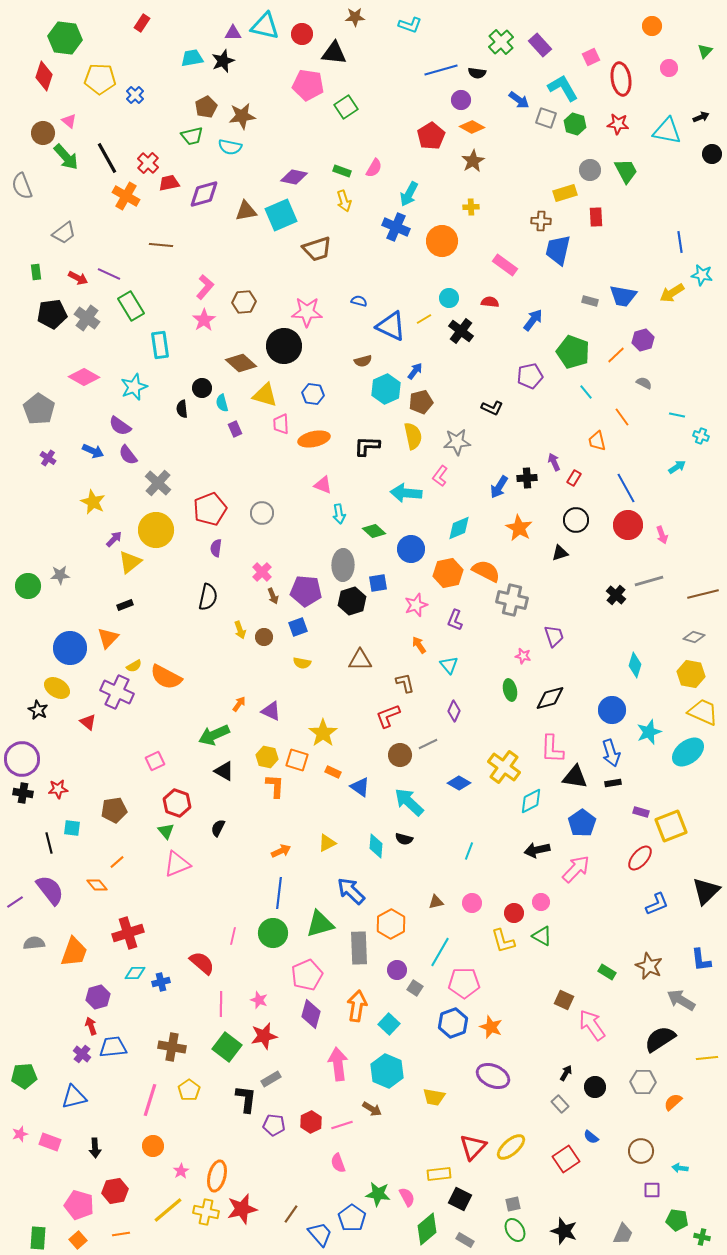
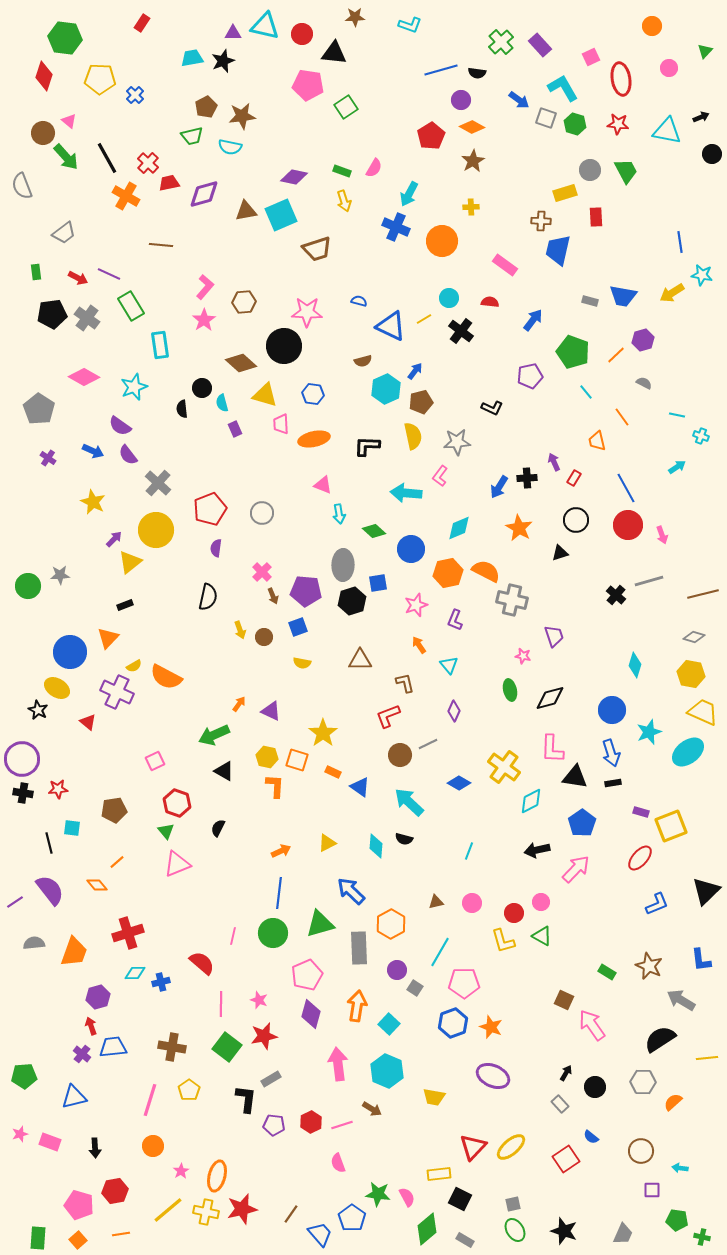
blue circle at (70, 648): moved 4 px down
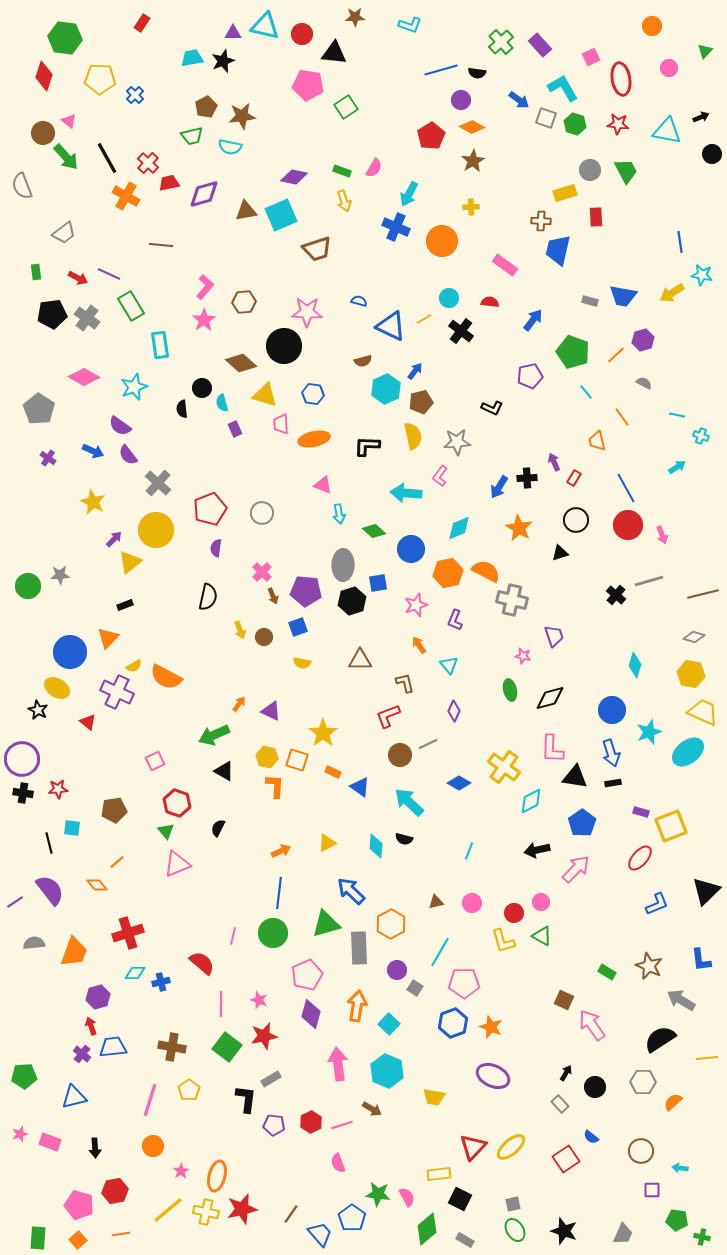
green triangle at (320, 924): moved 6 px right
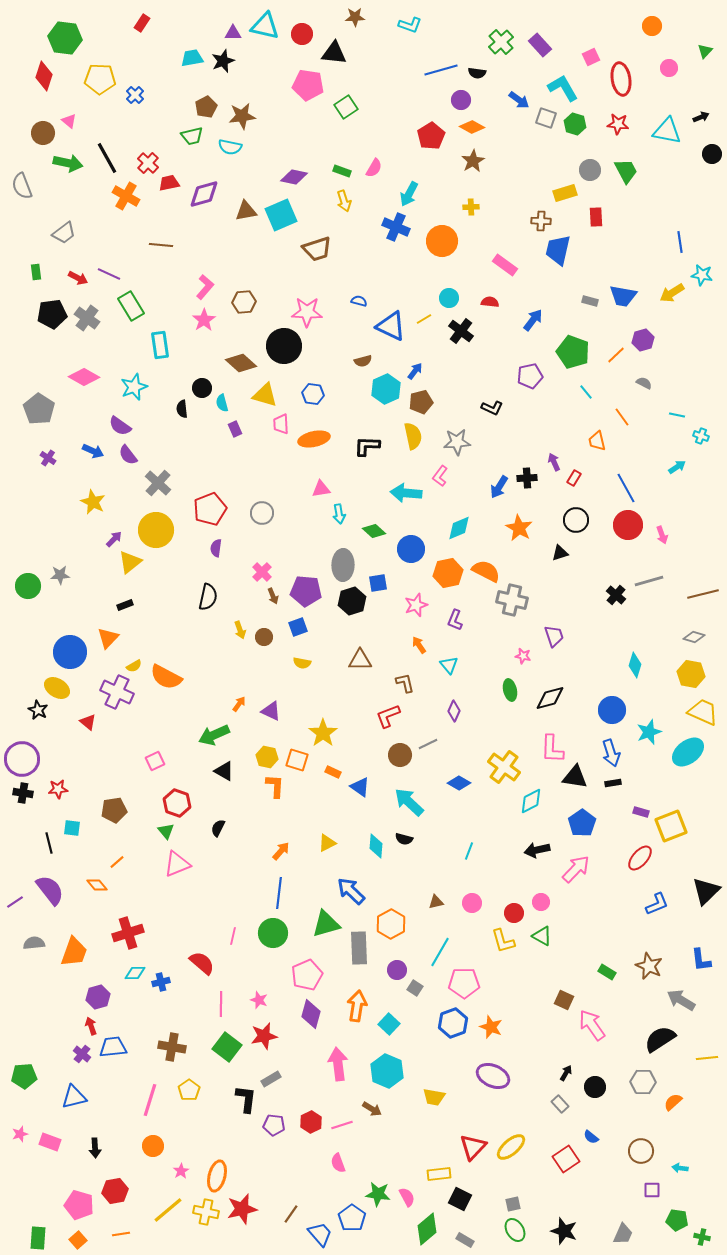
green arrow at (66, 157): moved 2 px right, 6 px down; rotated 36 degrees counterclockwise
pink triangle at (323, 485): moved 2 px left, 4 px down; rotated 30 degrees counterclockwise
orange arrow at (281, 851): rotated 24 degrees counterclockwise
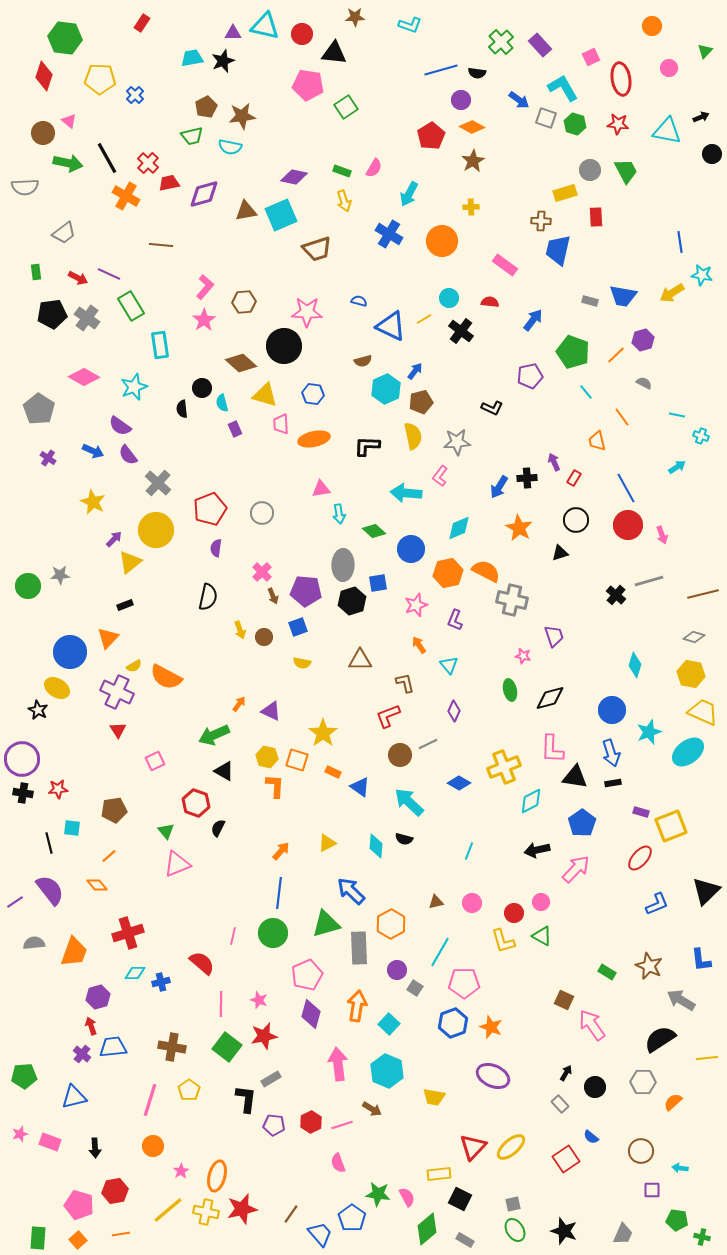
gray semicircle at (22, 186): moved 3 px right, 1 px down; rotated 72 degrees counterclockwise
blue cross at (396, 227): moved 7 px left, 7 px down; rotated 8 degrees clockwise
red triangle at (88, 722): moved 30 px right, 8 px down; rotated 18 degrees clockwise
yellow cross at (504, 767): rotated 32 degrees clockwise
red hexagon at (177, 803): moved 19 px right
orange line at (117, 862): moved 8 px left, 6 px up
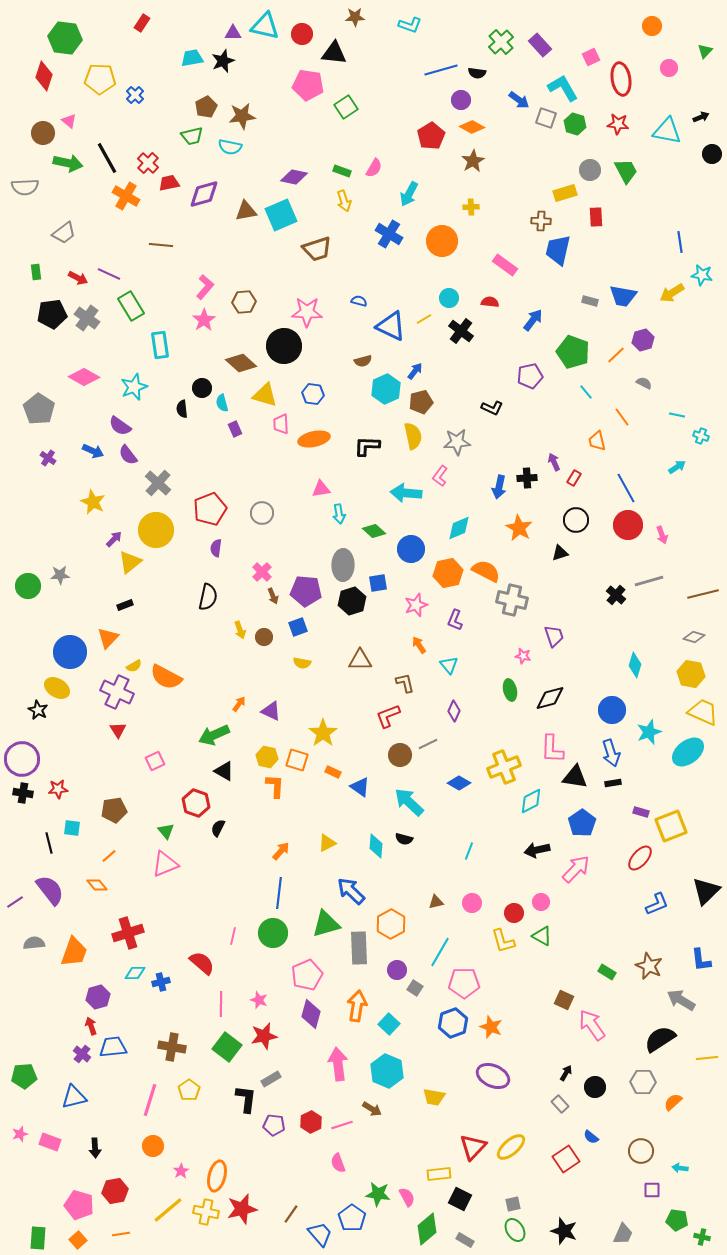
blue arrow at (499, 487): rotated 20 degrees counterclockwise
pink triangle at (177, 864): moved 12 px left
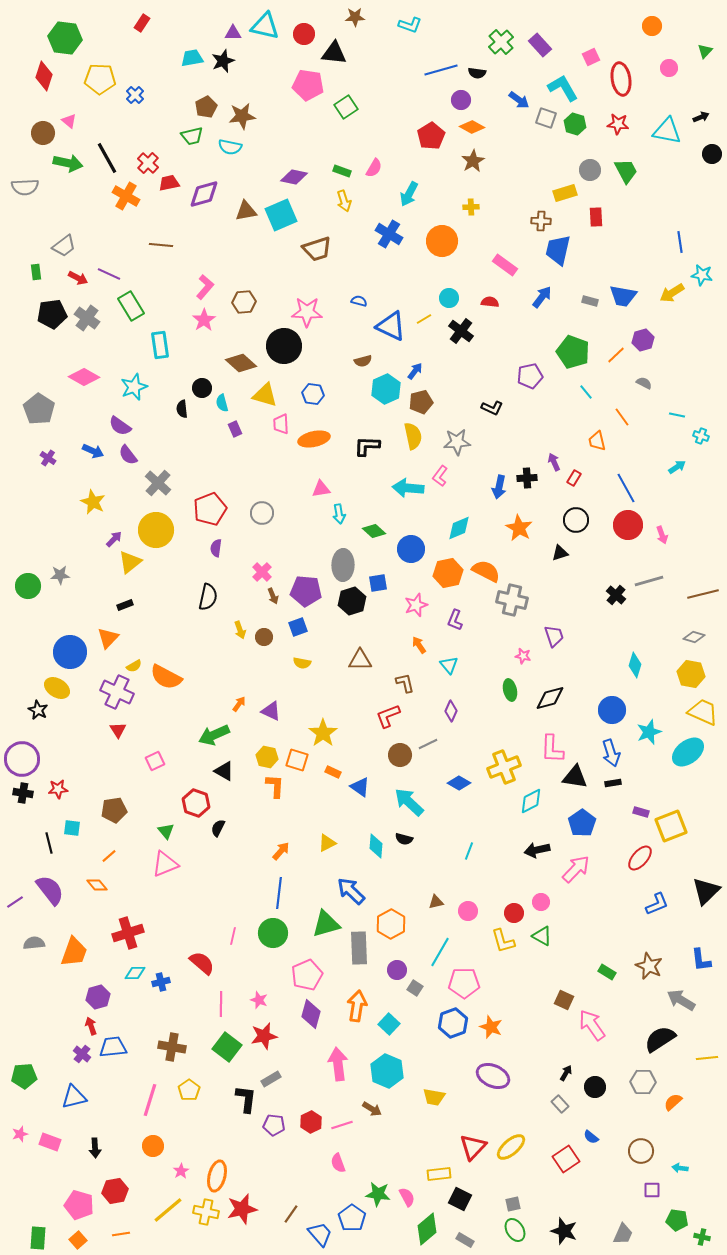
red circle at (302, 34): moved 2 px right
gray trapezoid at (64, 233): moved 13 px down
blue arrow at (533, 320): moved 9 px right, 23 px up
cyan arrow at (406, 493): moved 2 px right, 5 px up
purple diamond at (454, 711): moved 3 px left
pink circle at (472, 903): moved 4 px left, 8 px down
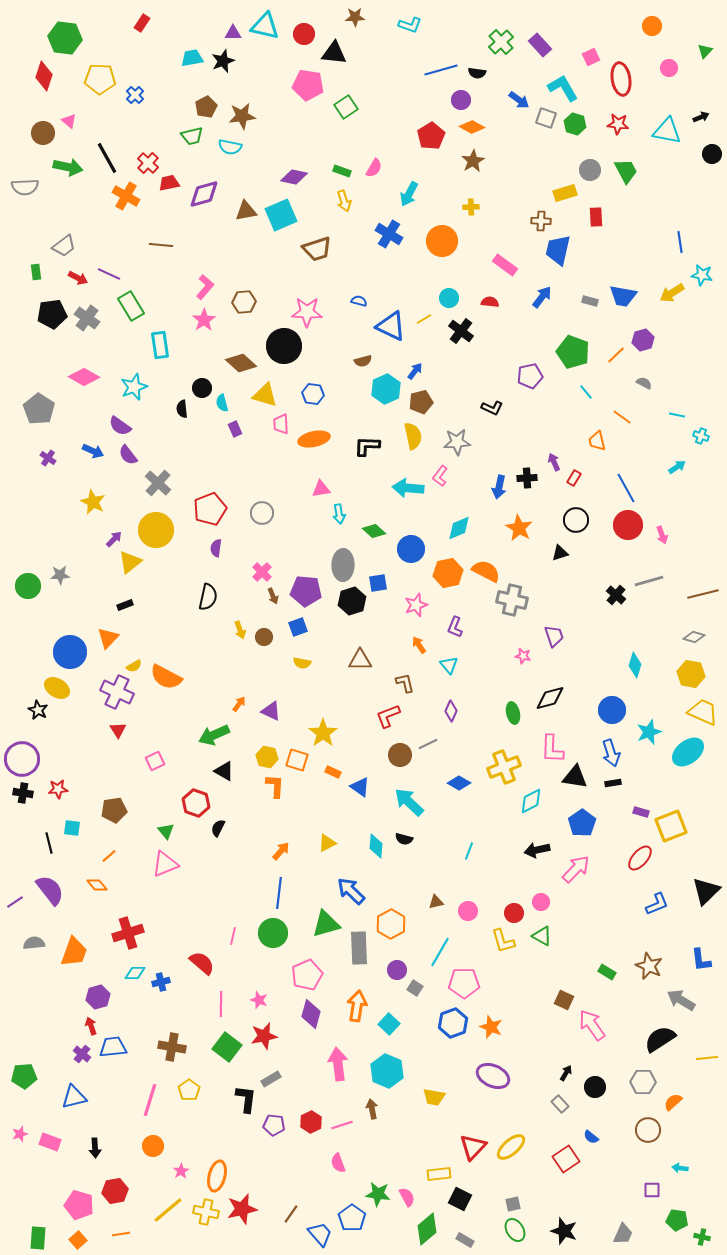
green arrow at (68, 163): moved 4 px down
orange line at (622, 417): rotated 18 degrees counterclockwise
purple L-shape at (455, 620): moved 7 px down
green ellipse at (510, 690): moved 3 px right, 23 px down
brown arrow at (372, 1109): rotated 132 degrees counterclockwise
brown circle at (641, 1151): moved 7 px right, 21 px up
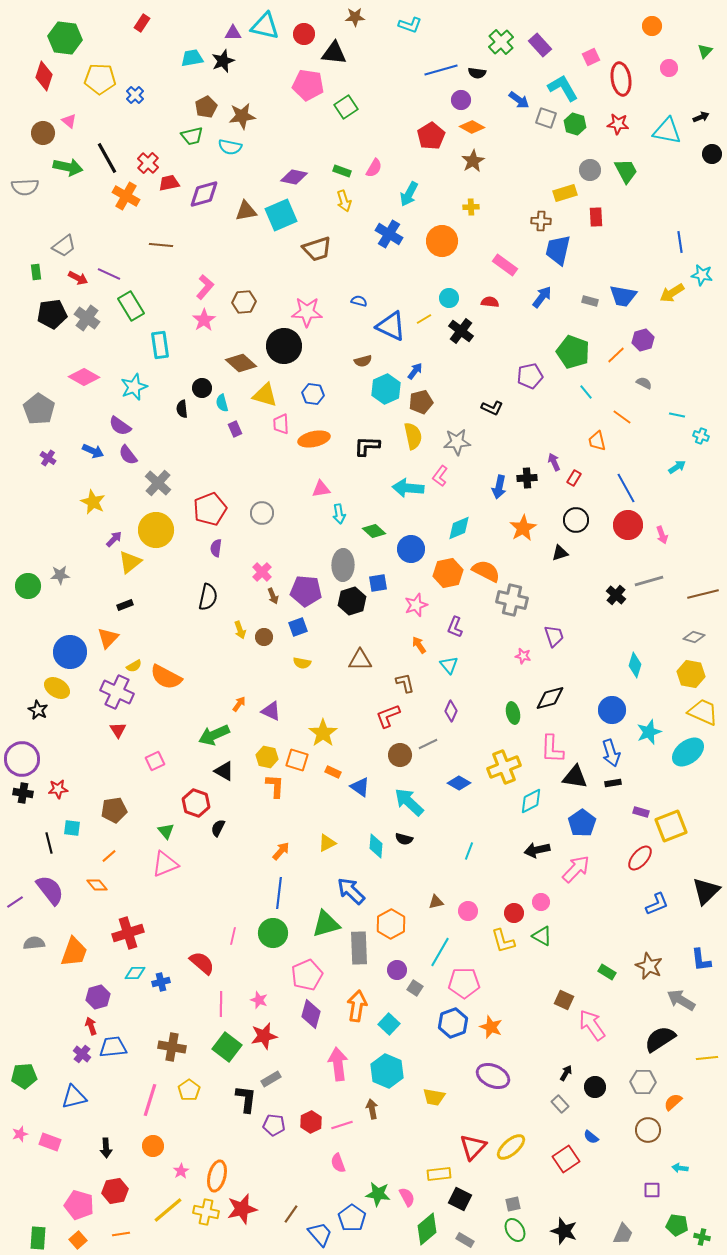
orange star at (519, 528): moved 4 px right; rotated 12 degrees clockwise
black arrow at (95, 1148): moved 11 px right
green pentagon at (677, 1220): moved 5 px down
